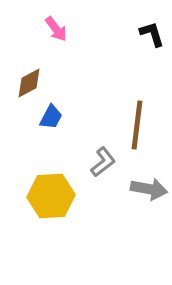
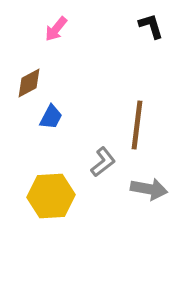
pink arrow: rotated 76 degrees clockwise
black L-shape: moved 1 px left, 8 px up
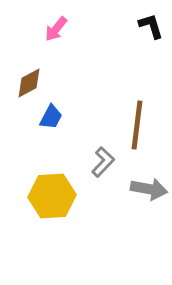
gray L-shape: rotated 8 degrees counterclockwise
yellow hexagon: moved 1 px right
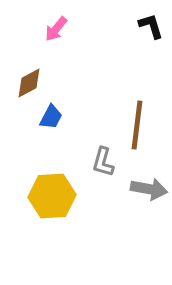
gray L-shape: rotated 152 degrees clockwise
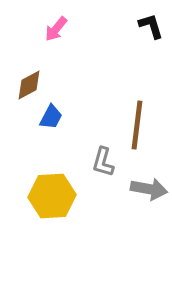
brown diamond: moved 2 px down
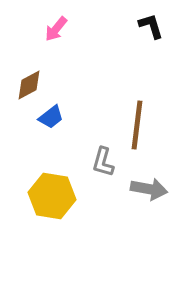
blue trapezoid: rotated 24 degrees clockwise
yellow hexagon: rotated 12 degrees clockwise
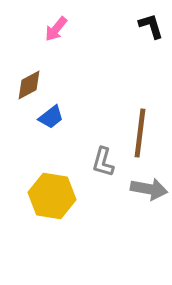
brown line: moved 3 px right, 8 px down
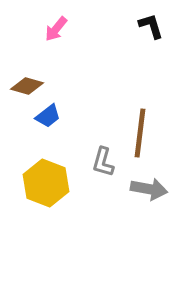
brown diamond: moved 2 px left, 1 px down; rotated 44 degrees clockwise
blue trapezoid: moved 3 px left, 1 px up
yellow hexagon: moved 6 px left, 13 px up; rotated 12 degrees clockwise
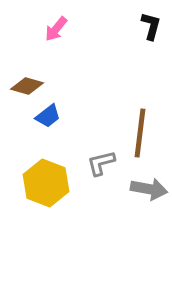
black L-shape: rotated 32 degrees clockwise
gray L-shape: moved 2 px left, 1 px down; rotated 60 degrees clockwise
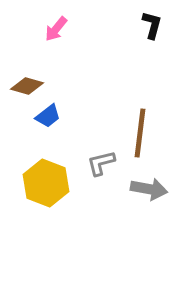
black L-shape: moved 1 px right, 1 px up
